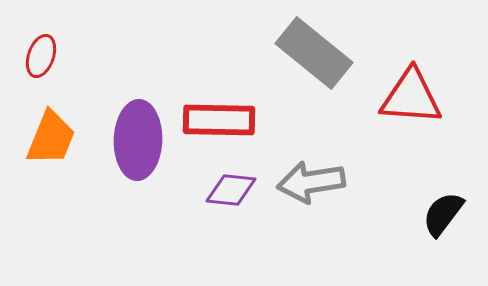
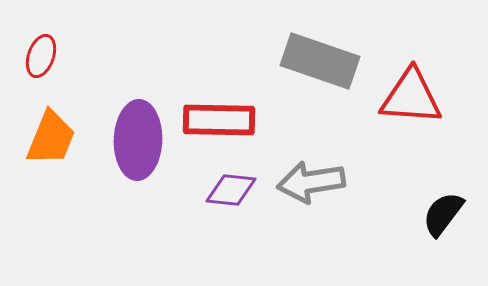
gray rectangle: moved 6 px right, 8 px down; rotated 20 degrees counterclockwise
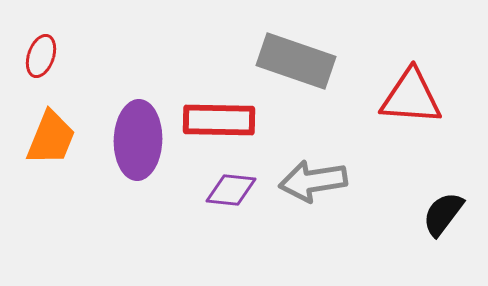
gray rectangle: moved 24 px left
gray arrow: moved 2 px right, 1 px up
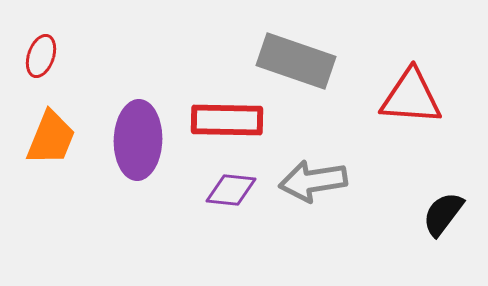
red rectangle: moved 8 px right
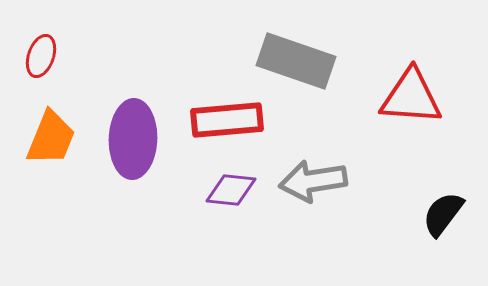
red rectangle: rotated 6 degrees counterclockwise
purple ellipse: moved 5 px left, 1 px up
